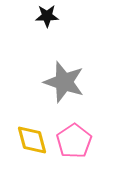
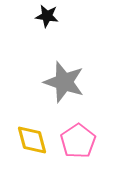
black star: rotated 10 degrees clockwise
pink pentagon: moved 4 px right
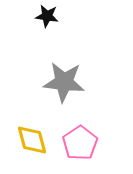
gray star: rotated 12 degrees counterclockwise
pink pentagon: moved 2 px right, 2 px down
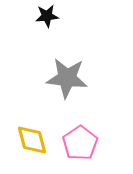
black star: rotated 15 degrees counterclockwise
gray star: moved 3 px right, 4 px up
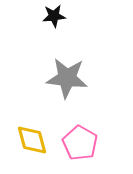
black star: moved 7 px right
pink pentagon: rotated 8 degrees counterclockwise
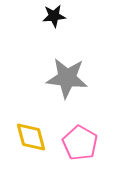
yellow diamond: moved 1 px left, 3 px up
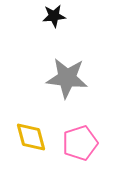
pink pentagon: rotated 24 degrees clockwise
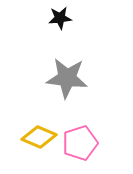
black star: moved 6 px right, 2 px down
yellow diamond: moved 8 px right; rotated 52 degrees counterclockwise
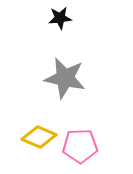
gray star: moved 2 px left; rotated 6 degrees clockwise
pink pentagon: moved 3 px down; rotated 16 degrees clockwise
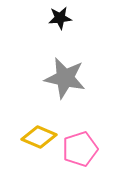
pink pentagon: moved 3 px down; rotated 16 degrees counterclockwise
